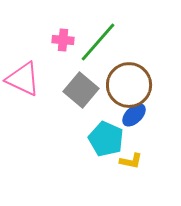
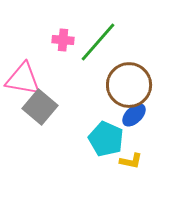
pink triangle: rotated 15 degrees counterclockwise
gray square: moved 41 px left, 17 px down
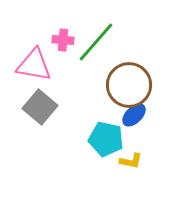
green line: moved 2 px left
pink triangle: moved 11 px right, 14 px up
cyan pentagon: rotated 12 degrees counterclockwise
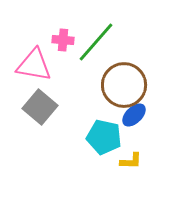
brown circle: moved 5 px left
cyan pentagon: moved 2 px left, 2 px up
yellow L-shape: rotated 10 degrees counterclockwise
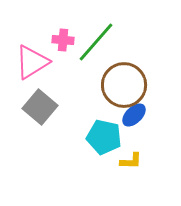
pink triangle: moved 2 px left, 3 px up; rotated 42 degrees counterclockwise
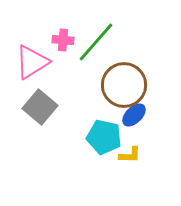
yellow L-shape: moved 1 px left, 6 px up
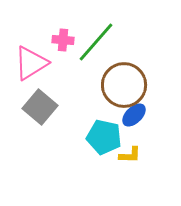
pink triangle: moved 1 px left, 1 px down
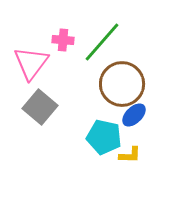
green line: moved 6 px right
pink triangle: rotated 21 degrees counterclockwise
brown circle: moved 2 px left, 1 px up
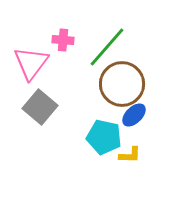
green line: moved 5 px right, 5 px down
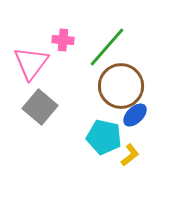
brown circle: moved 1 px left, 2 px down
blue ellipse: moved 1 px right
yellow L-shape: rotated 40 degrees counterclockwise
